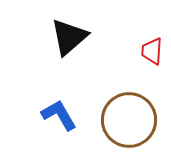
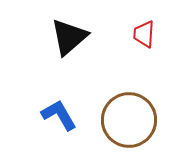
red trapezoid: moved 8 px left, 17 px up
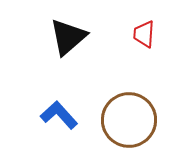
black triangle: moved 1 px left
blue L-shape: rotated 12 degrees counterclockwise
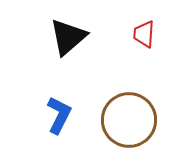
blue L-shape: rotated 69 degrees clockwise
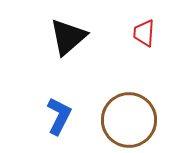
red trapezoid: moved 1 px up
blue L-shape: moved 1 px down
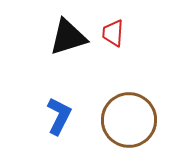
red trapezoid: moved 31 px left
black triangle: rotated 24 degrees clockwise
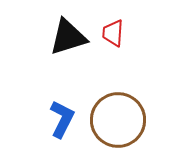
blue L-shape: moved 3 px right, 3 px down
brown circle: moved 11 px left
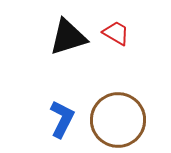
red trapezoid: moved 3 px right; rotated 116 degrees clockwise
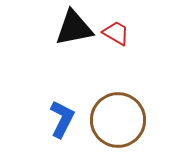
black triangle: moved 6 px right, 9 px up; rotated 6 degrees clockwise
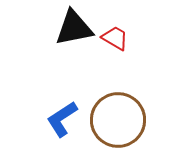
red trapezoid: moved 1 px left, 5 px down
blue L-shape: rotated 150 degrees counterclockwise
